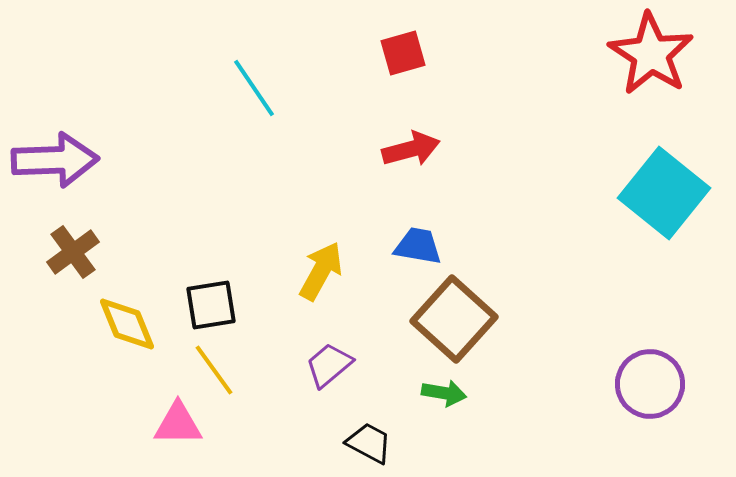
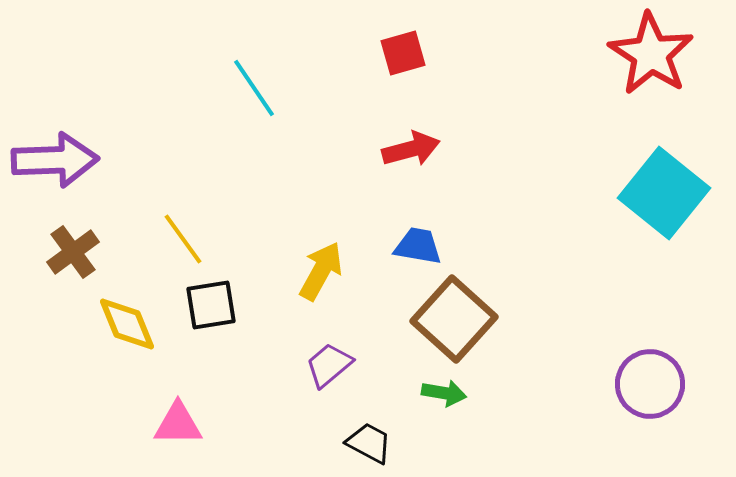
yellow line: moved 31 px left, 131 px up
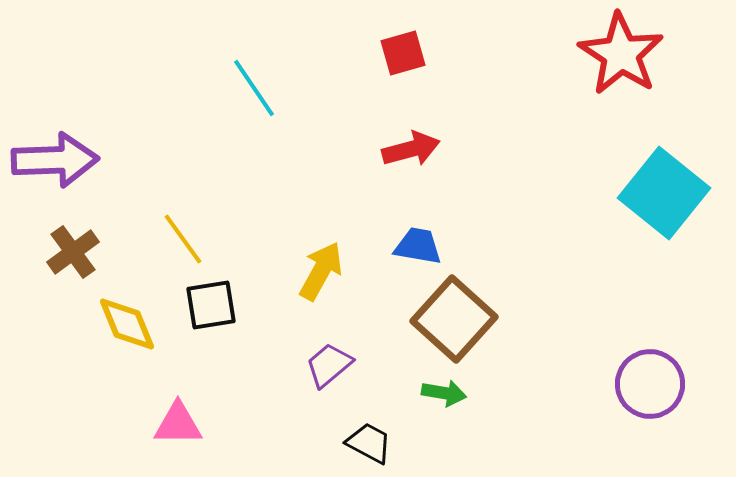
red star: moved 30 px left
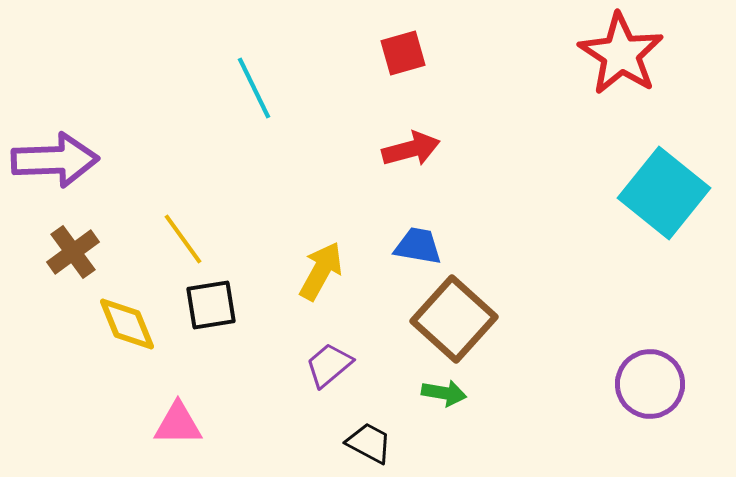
cyan line: rotated 8 degrees clockwise
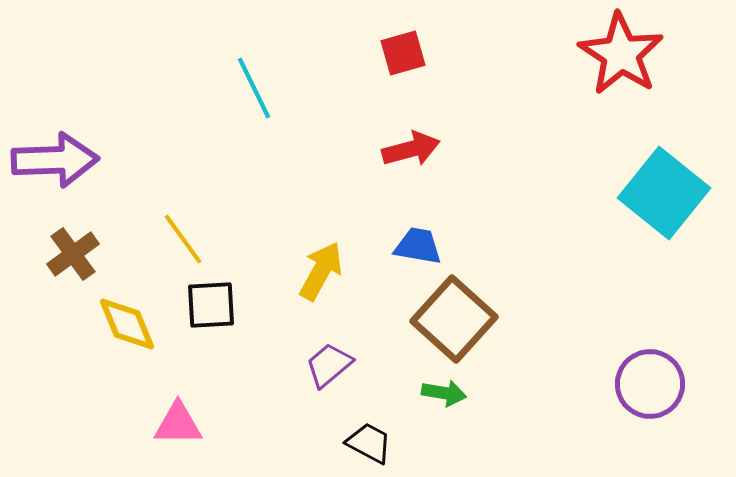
brown cross: moved 2 px down
black square: rotated 6 degrees clockwise
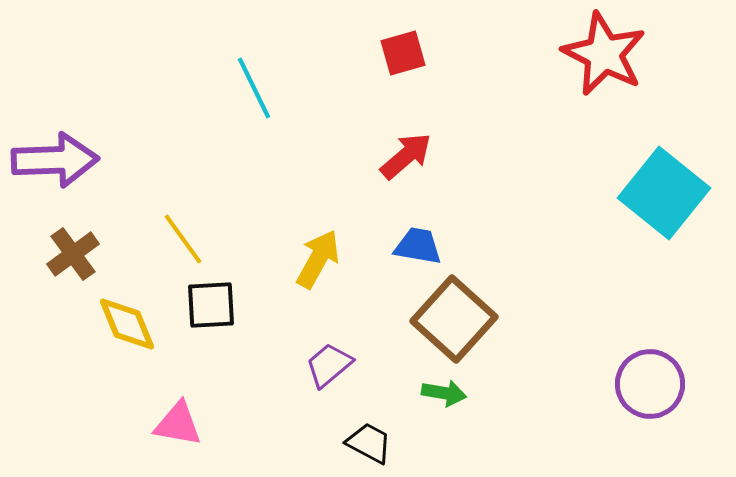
red star: moved 17 px left; rotated 6 degrees counterclockwise
red arrow: moved 5 px left, 7 px down; rotated 26 degrees counterclockwise
yellow arrow: moved 3 px left, 12 px up
pink triangle: rotated 10 degrees clockwise
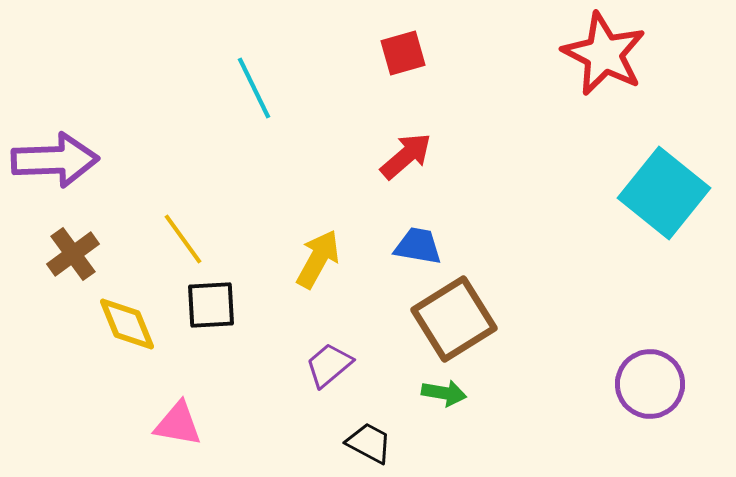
brown square: rotated 16 degrees clockwise
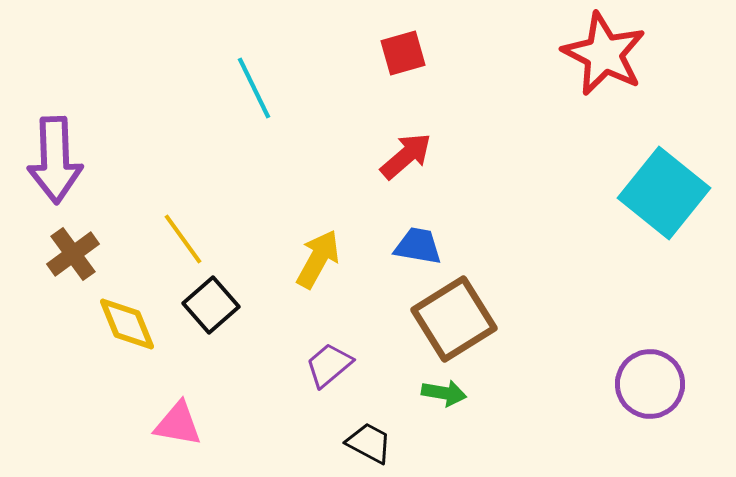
purple arrow: rotated 90 degrees clockwise
black square: rotated 38 degrees counterclockwise
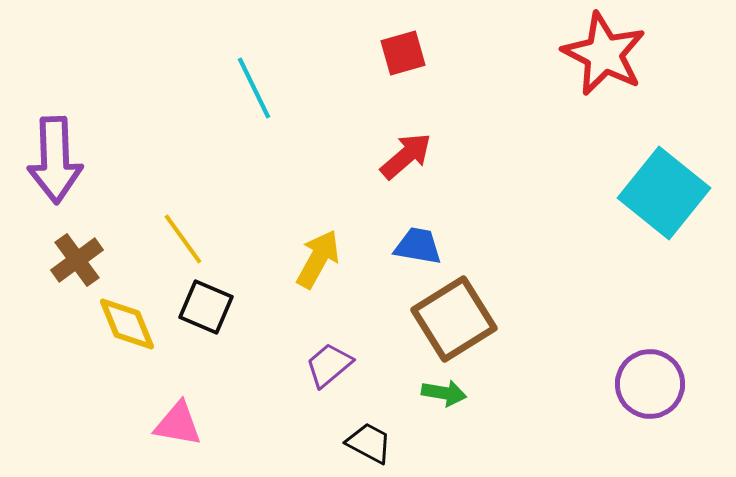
brown cross: moved 4 px right, 6 px down
black square: moved 5 px left, 2 px down; rotated 26 degrees counterclockwise
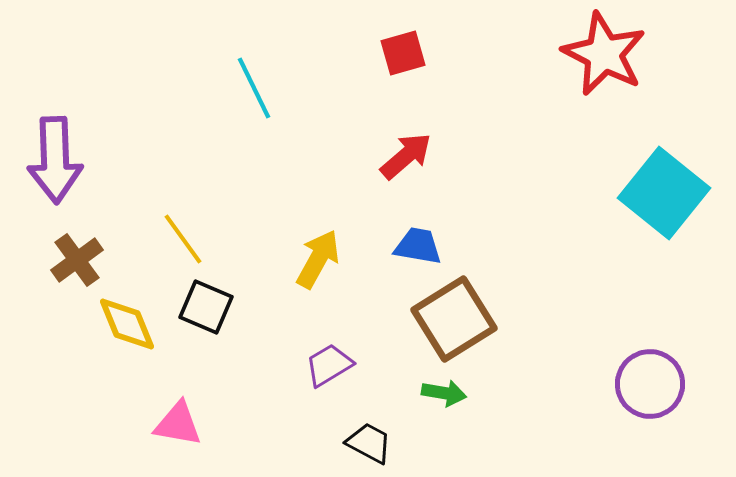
purple trapezoid: rotated 9 degrees clockwise
